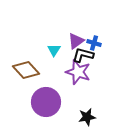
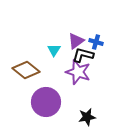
blue cross: moved 2 px right, 1 px up
brown diamond: rotated 8 degrees counterclockwise
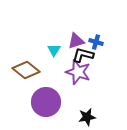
purple triangle: rotated 18 degrees clockwise
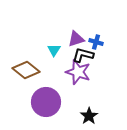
purple triangle: moved 2 px up
black star: moved 2 px right, 1 px up; rotated 24 degrees counterclockwise
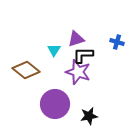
blue cross: moved 21 px right
black L-shape: rotated 15 degrees counterclockwise
purple circle: moved 9 px right, 2 px down
black star: rotated 24 degrees clockwise
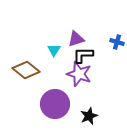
purple star: moved 1 px right, 2 px down
black star: rotated 12 degrees counterclockwise
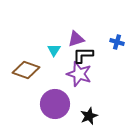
brown diamond: rotated 20 degrees counterclockwise
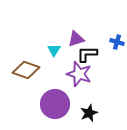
black L-shape: moved 4 px right, 1 px up
black star: moved 3 px up
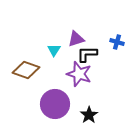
black star: moved 2 px down; rotated 12 degrees counterclockwise
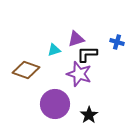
cyan triangle: rotated 40 degrees clockwise
